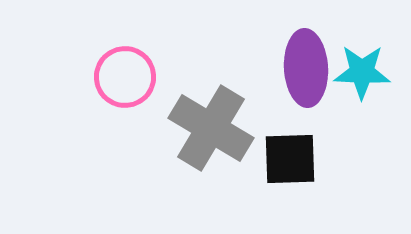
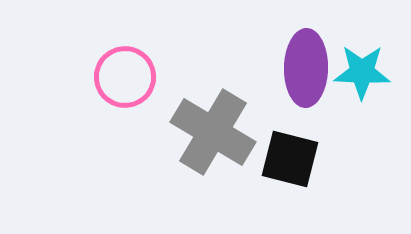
purple ellipse: rotated 4 degrees clockwise
gray cross: moved 2 px right, 4 px down
black square: rotated 16 degrees clockwise
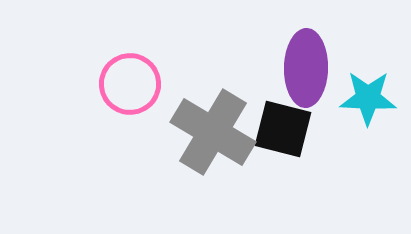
cyan star: moved 6 px right, 26 px down
pink circle: moved 5 px right, 7 px down
black square: moved 7 px left, 30 px up
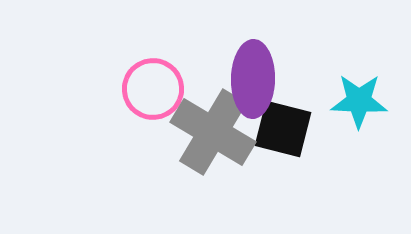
purple ellipse: moved 53 px left, 11 px down
pink circle: moved 23 px right, 5 px down
cyan star: moved 9 px left, 3 px down
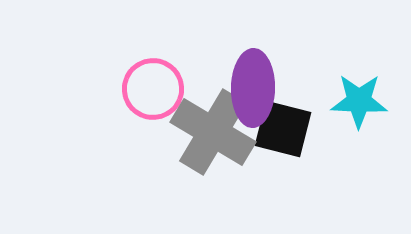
purple ellipse: moved 9 px down
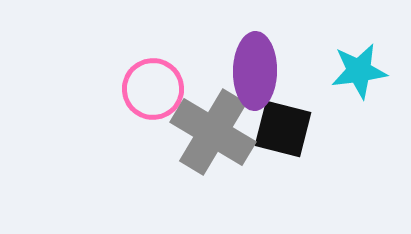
purple ellipse: moved 2 px right, 17 px up
cyan star: moved 30 px up; rotated 10 degrees counterclockwise
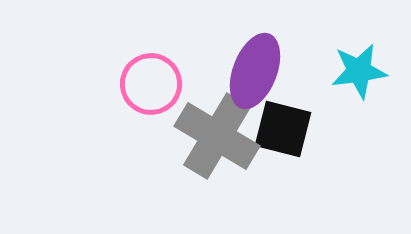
purple ellipse: rotated 20 degrees clockwise
pink circle: moved 2 px left, 5 px up
gray cross: moved 4 px right, 4 px down
